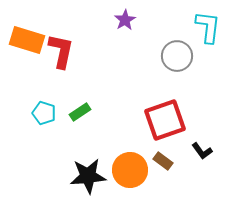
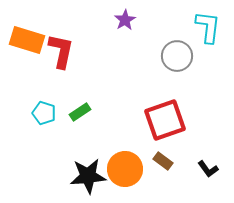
black L-shape: moved 6 px right, 18 px down
orange circle: moved 5 px left, 1 px up
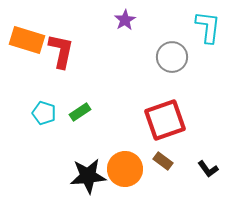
gray circle: moved 5 px left, 1 px down
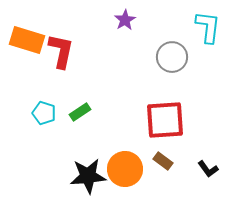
red square: rotated 15 degrees clockwise
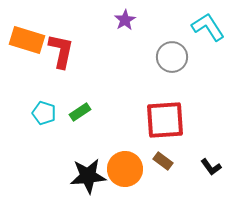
cyan L-shape: rotated 40 degrees counterclockwise
black L-shape: moved 3 px right, 2 px up
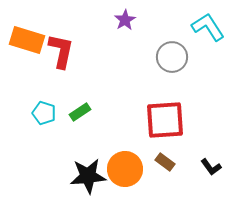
brown rectangle: moved 2 px right, 1 px down
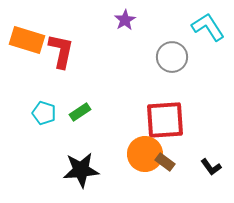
orange circle: moved 20 px right, 15 px up
black star: moved 7 px left, 6 px up
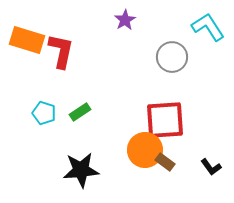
orange circle: moved 4 px up
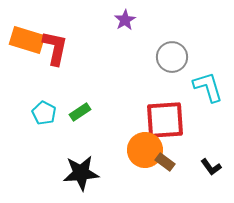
cyan L-shape: moved 60 px down; rotated 16 degrees clockwise
red L-shape: moved 6 px left, 3 px up
cyan pentagon: rotated 10 degrees clockwise
black star: moved 3 px down
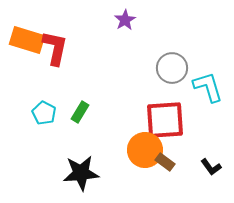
gray circle: moved 11 px down
green rectangle: rotated 25 degrees counterclockwise
